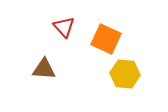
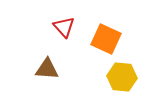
brown triangle: moved 3 px right
yellow hexagon: moved 3 px left, 3 px down
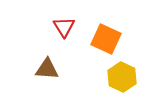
red triangle: rotated 10 degrees clockwise
yellow hexagon: rotated 20 degrees clockwise
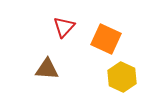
red triangle: rotated 15 degrees clockwise
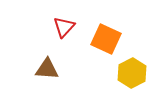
yellow hexagon: moved 10 px right, 4 px up; rotated 8 degrees clockwise
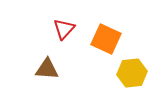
red triangle: moved 2 px down
yellow hexagon: rotated 20 degrees clockwise
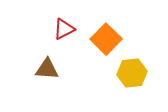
red triangle: rotated 20 degrees clockwise
orange square: rotated 20 degrees clockwise
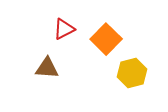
brown triangle: moved 1 px up
yellow hexagon: rotated 8 degrees counterclockwise
